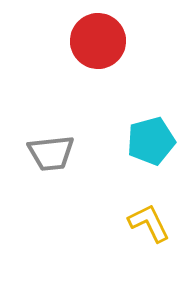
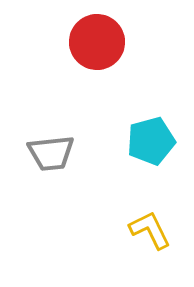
red circle: moved 1 px left, 1 px down
yellow L-shape: moved 1 px right, 7 px down
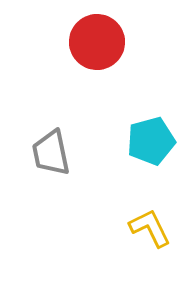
gray trapezoid: rotated 84 degrees clockwise
yellow L-shape: moved 2 px up
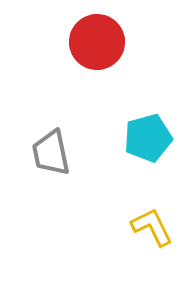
cyan pentagon: moved 3 px left, 3 px up
yellow L-shape: moved 2 px right, 1 px up
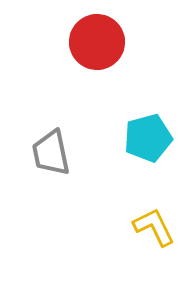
yellow L-shape: moved 2 px right
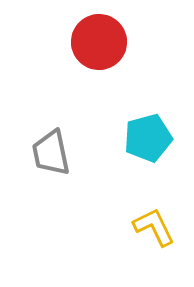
red circle: moved 2 px right
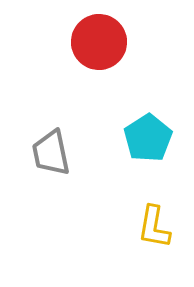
cyan pentagon: rotated 18 degrees counterclockwise
yellow L-shape: rotated 144 degrees counterclockwise
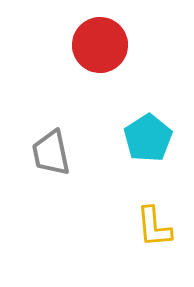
red circle: moved 1 px right, 3 px down
yellow L-shape: rotated 15 degrees counterclockwise
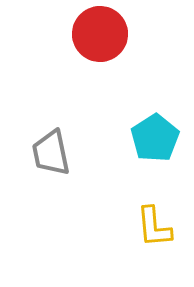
red circle: moved 11 px up
cyan pentagon: moved 7 px right
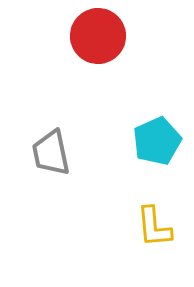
red circle: moved 2 px left, 2 px down
cyan pentagon: moved 2 px right, 3 px down; rotated 9 degrees clockwise
